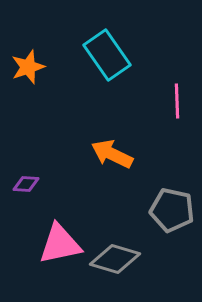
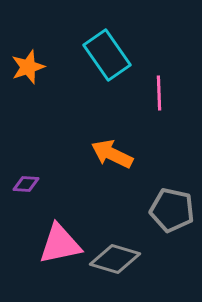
pink line: moved 18 px left, 8 px up
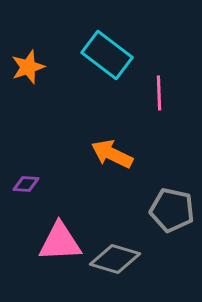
cyan rectangle: rotated 18 degrees counterclockwise
pink triangle: moved 2 px up; rotated 9 degrees clockwise
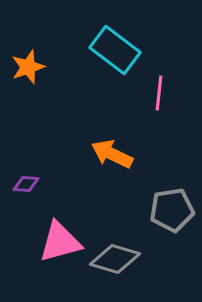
cyan rectangle: moved 8 px right, 5 px up
pink line: rotated 8 degrees clockwise
gray pentagon: rotated 21 degrees counterclockwise
pink triangle: rotated 12 degrees counterclockwise
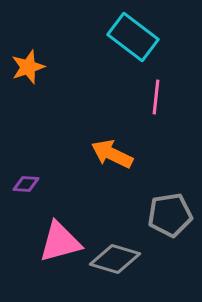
cyan rectangle: moved 18 px right, 13 px up
pink line: moved 3 px left, 4 px down
gray pentagon: moved 2 px left, 5 px down
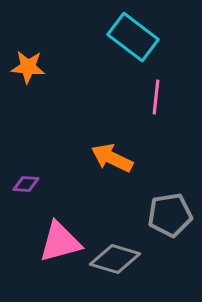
orange star: rotated 24 degrees clockwise
orange arrow: moved 4 px down
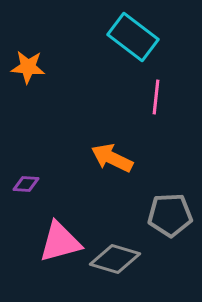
gray pentagon: rotated 6 degrees clockwise
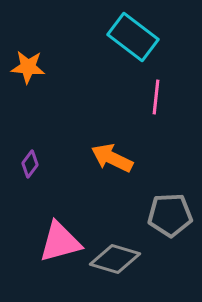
purple diamond: moved 4 px right, 20 px up; rotated 56 degrees counterclockwise
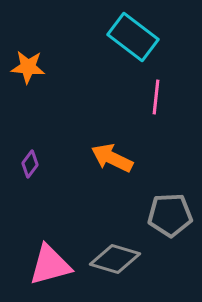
pink triangle: moved 10 px left, 23 px down
